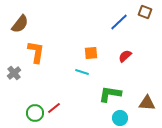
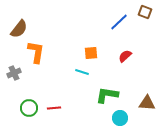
brown semicircle: moved 1 px left, 5 px down
gray cross: rotated 16 degrees clockwise
green L-shape: moved 3 px left, 1 px down
red line: rotated 32 degrees clockwise
green circle: moved 6 px left, 5 px up
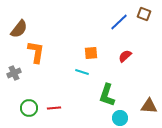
brown square: moved 1 px left, 2 px down
green L-shape: rotated 80 degrees counterclockwise
brown triangle: moved 2 px right, 3 px down
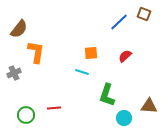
green circle: moved 3 px left, 7 px down
cyan circle: moved 4 px right
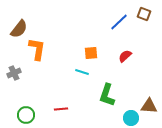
orange L-shape: moved 1 px right, 3 px up
red line: moved 7 px right, 1 px down
cyan circle: moved 7 px right
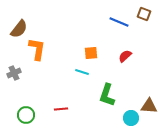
blue line: rotated 66 degrees clockwise
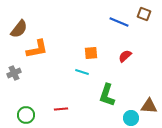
orange L-shape: rotated 70 degrees clockwise
